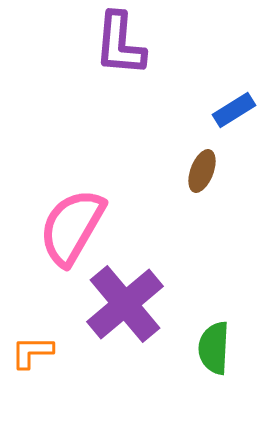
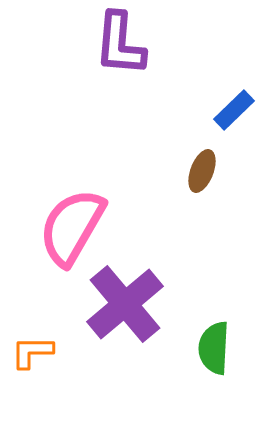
blue rectangle: rotated 12 degrees counterclockwise
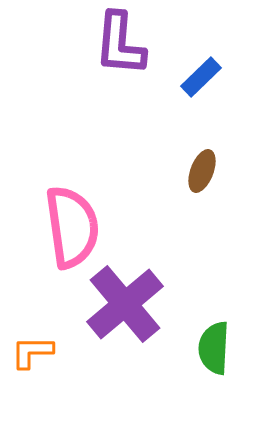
blue rectangle: moved 33 px left, 33 px up
pink semicircle: rotated 142 degrees clockwise
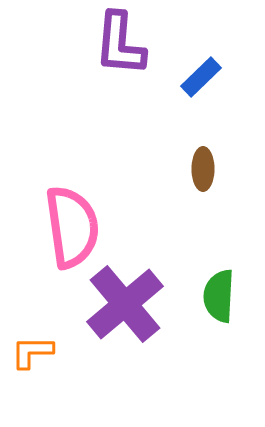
brown ellipse: moved 1 px right, 2 px up; rotated 21 degrees counterclockwise
green semicircle: moved 5 px right, 52 px up
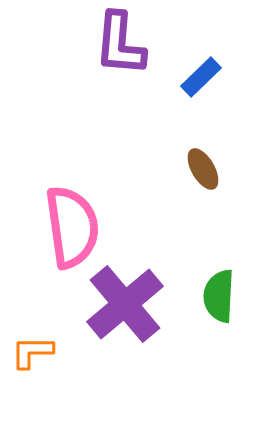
brown ellipse: rotated 30 degrees counterclockwise
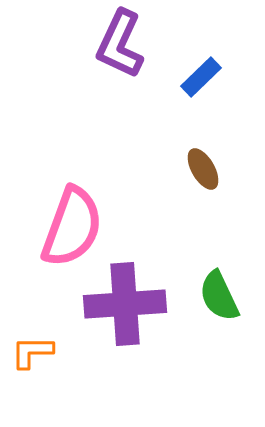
purple L-shape: rotated 20 degrees clockwise
pink semicircle: rotated 28 degrees clockwise
green semicircle: rotated 28 degrees counterclockwise
purple cross: rotated 36 degrees clockwise
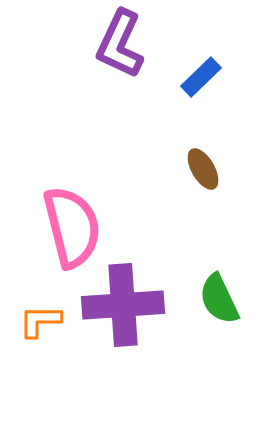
pink semicircle: rotated 34 degrees counterclockwise
green semicircle: moved 3 px down
purple cross: moved 2 px left, 1 px down
orange L-shape: moved 8 px right, 31 px up
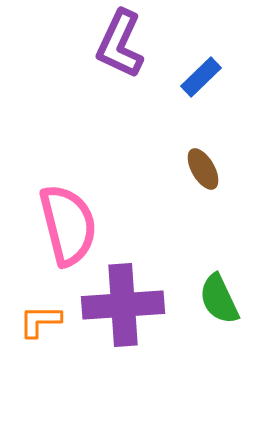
pink semicircle: moved 4 px left, 2 px up
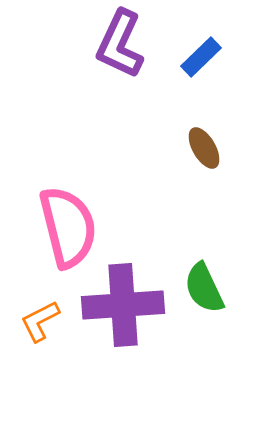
blue rectangle: moved 20 px up
brown ellipse: moved 1 px right, 21 px up
pink semicircle: moved 2 px down
green semicircle: moved 15 px left, 11 px up
orange L-shape: rotated 27 degrees counterclockwise
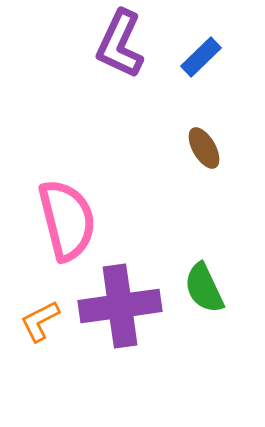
pink semicircle: moved 1 px left, 7 px up
purple cross: moved 3 px left, 1 px down; rotated 4 degrees counterclockwise
